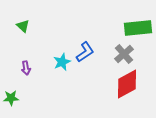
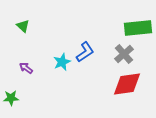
purple arrow: rotated 136 degrees clockwise
red diamond: rotated 20 degrees clockwise
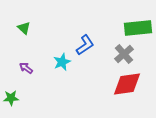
green triangle: moved 1 px right, 2 px down
blue L-shape: moved 7 px up
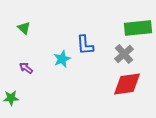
blue L-shape: rotated 120 degrees clockwise
cyan star: moved 3 px up
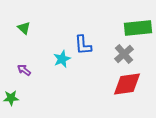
blue L-shape: moved 2 px left
purple arrow: moved 2 px left, 2 px down
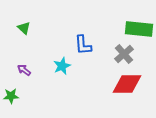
green rectangle: moved 1 px right, 1 px down; rotated 12 degrees clockwise
cyan star: moved 7 px down
red diamond: rotated 8 degrees clockwise
green star: moved 2 px up
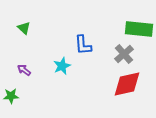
red diamond: rotated 12 degrees counterclockwise
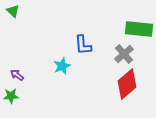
green triangle: moved 11 px left, 17 px up
purple arrow: moved 7 px left, 5 px down
red diamond: rotated 28 degrees counterclockwise
